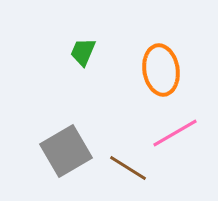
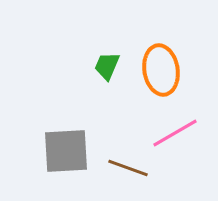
green trapezoid: moved 24 px right, 14 px down
gray square: rotated 27 degrees clockwise
brown line: rotated 12 degrees counterclockwise
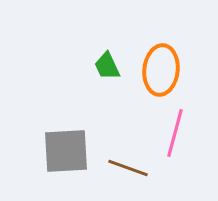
green trapezoid: rotated 48 degrees counterclockwise
orange ellipse: rotated 15 degrees clockwise
pink line: rotated 45 degrees counterclockwise
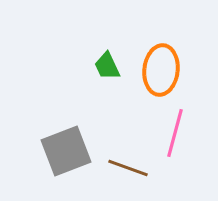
gray square: rotated 18 degrees counterclockwise
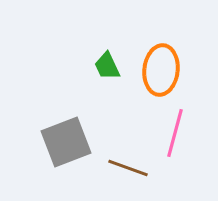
gray square: moved 9 px up
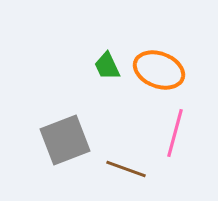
orange ellipse: moved 2 px left; rotated 75 degrees counterclockwise
gray square: moved 1 px left, 2 px up
brown line: moved 2 px left, 1 px down
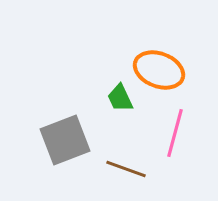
green trapezoid: moved 13 px right, 32 px down
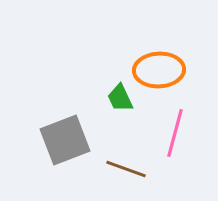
orange ellipse: rotated 24 degrees counterclockwise
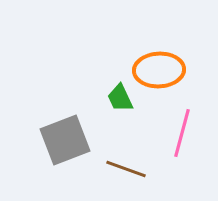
pink line: moved 7 px right
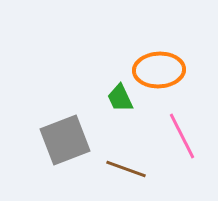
pink line: moved 3 px down; rotated 42 degrees counterclockwise
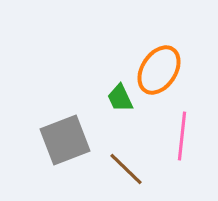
orange ellipse: rotated 54 degrees counterclockwise
pink line: rotated 33 degrees clockwise
brown line: rotated 24 degrees clockwise
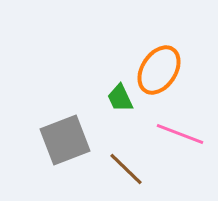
pink line: moved 2 px left, 2 px up; rotated 75 degrees counterclockwise
